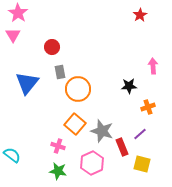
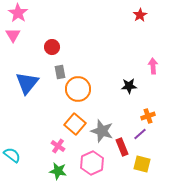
orange cross: moved 9 px down
pink cross: rotated 16 degrees clockwise
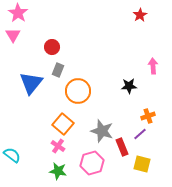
gray rectangle: moved 2 px left, 2 px up; rotated 32 degrees clockwise
blue triangle: moved 4 px right
orange circle: moved 2 px down
orange square: moved 12 px left
pink hexagon: rotated 10 degrees clockwise
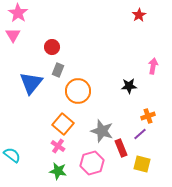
red star: moved 1 px left
pink arrow: rotated 14 degrees clockwise
red rectangle: moved 1 px left, 1 px down
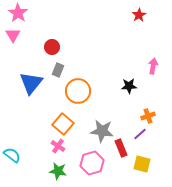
gray star: rotated 10 degrees counterclockwise
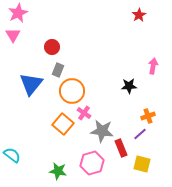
pink star: rotated 12 degrees clockwise
blue triangle: moved 1 px down
orange circle: moved 6 px left
pink cross: moved 26 px right, 33 px up
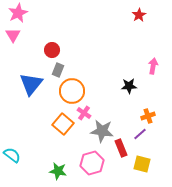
red circle: moved 3 px down
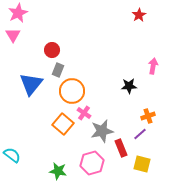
gray star: rotated 20 degrees counterclockwise
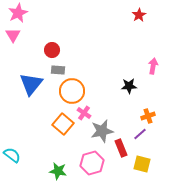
gray rectangle: rotated 72 degrees clockwise
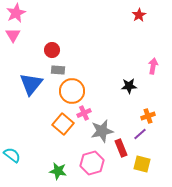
pink star: moved 2 px left
pink cross: rotated 32 degrees clockwise
